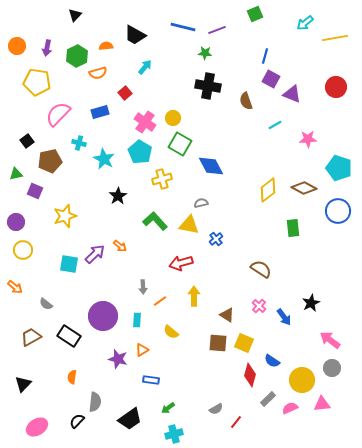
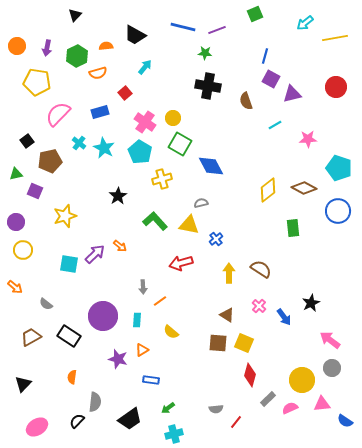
purple triangle at (292, 94): rotated 36 degrees counterclockwise
cyan cross at (79, 143): rotated 24 degrees clockwise
cyan star at (104, 159): moved 11 px up
yellow arrow at (194, 296): moved 35 px right, 23 px up
blue semicircle at (272, 361): moved 73 px right, 60 px down
gray semicircle at (216, 409): rotated 24 degrees clockwise
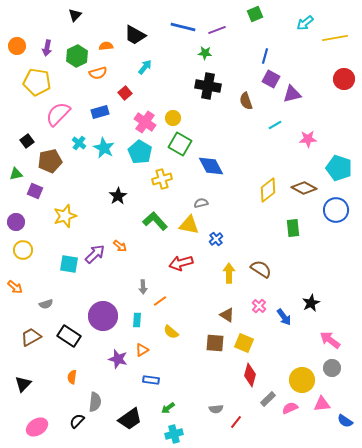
red circle at (336, 87): moved 8 px right, 8 px up
blue circle at (338, 211): moved 2 px left, 1 px up
gray semicircle at (46, 304): rotated 56 degrees counterclockwise
brown square at (218, 343): moved 3 px left
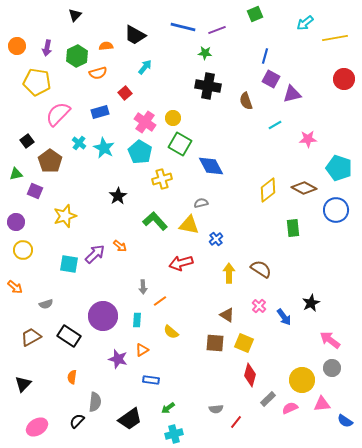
brown pentagon at (50, 161): rotated 25 degrees counterclockwise
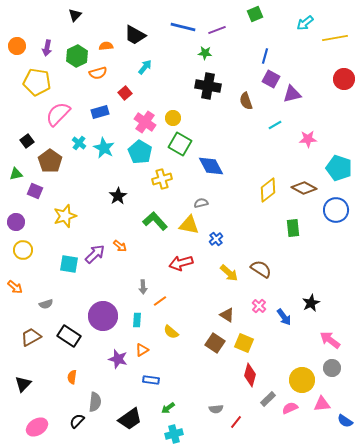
yellow arrow at (229, 273): rotated 132 degrees clockwise
brown square at (215, 343): rotated 30 degrees clockwise
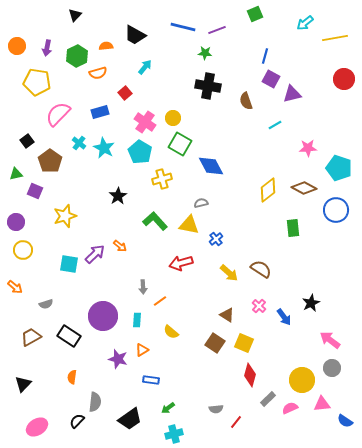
pink star at (308, 139): moved 9 px down
